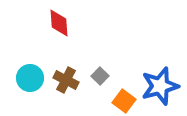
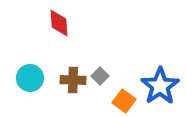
brown cross: moved 7 px right; rotated 25 degrees counterclockwise
blue star: rotated 18 degrees counterclockwise
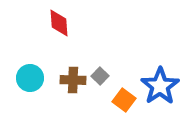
orange square: moved 1 px up
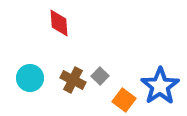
brown cross: rotated 25 degrees clockwise
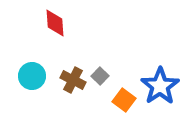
red diamond: moved 4 px left
cyan circle: moved 2 px right, 2 px up
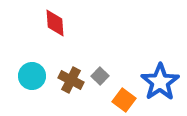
brown cross: moved 2 px left
blue star: moved 4 px up
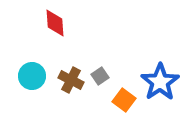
gray square: rotated 12 degrees clockwise
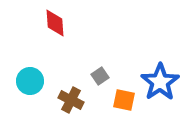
cyan circle: moved 2 px left, 5 px down
brown cross: moved 20 px down
orange square: rotated 25 degrees counterclockwise
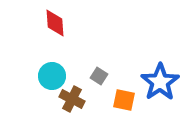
gray square: moved 1 px left; rotated 24 degrees counterclockwise
cyan circle: moved 22 px right, 5 px up
brown cross: moved 1 px right, 1 px up
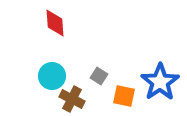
orange square: moved 4 px up
